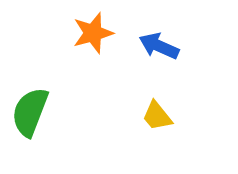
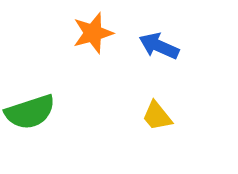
green semicircle: rotated 129 degrees counterclockwise
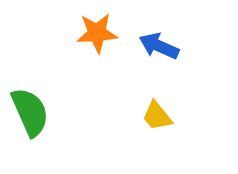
orange star: moved 4 px right; rotated 12 degrees clockwise
green semicircle: rotated 96 degrees counterclockwise
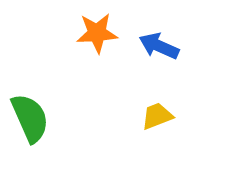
green semicircle: moved 6 px down
yellow trapezoid: rotated 108 degrees clockwise
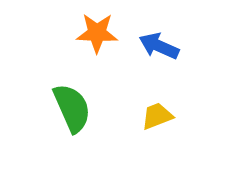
orange star: rotated 6 degrees clockwise
green semicircle: moved 42 px right, 10 px up
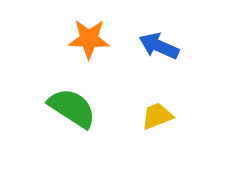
orange star: moved 8 px left, 6 px down
green semicircle: rotated 33 degrees counterclockwise
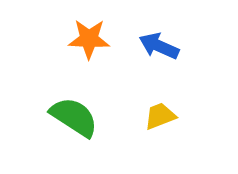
green semicircle: moved 2 px right, 9 px down
yellow trapezoid: moved 3 px right
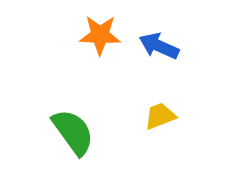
orange star: moved 11 px right, 4 px up
green semicircle: moved 1 px left, 15 px down; rotated 21 degrees clockwise
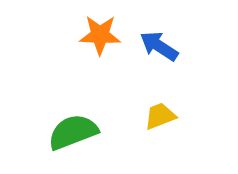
blue arrow: rotated 9 degrees clockwise
green semicircle: rotated 75 degrees counterclockwise
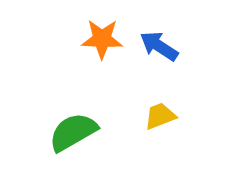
orange star: moved 2 px right, 4 px down
green semicircle: rotated 9 degrees counterclockwise
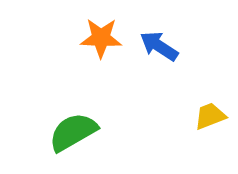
orange star: moved 1 px left, 1 px up
yellow trapezoid: moved 50 px right
